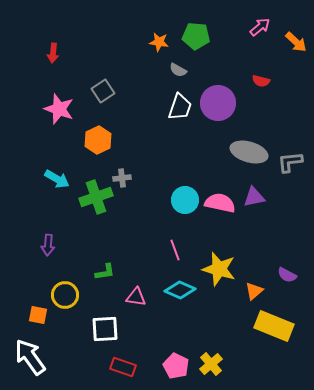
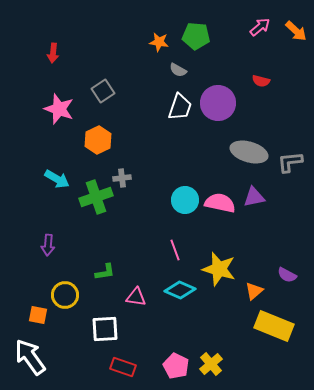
orange arrow: moved 11 px up
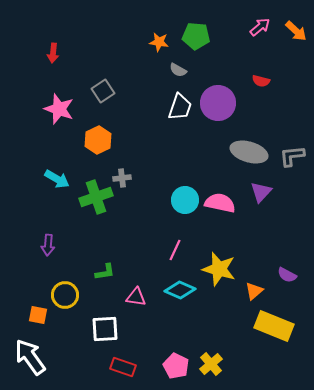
gray L-shape: moved 2 px right, 6 px up
purple triangle: moved 7 px right, 5 px up; rotated 35 degrees counterclockwise
pink line: rotated 45 degrees clockwise
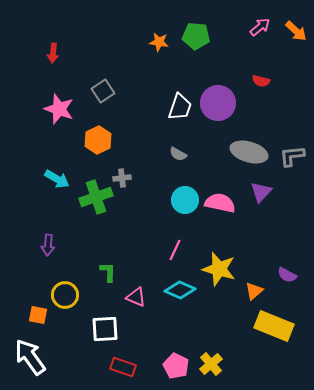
gray semicircle: moved 84 px down
green L-shape: moved 3 px right; rotated 80 degrees counterclockwise
pink triangle: rotated 15 degrees clockwise
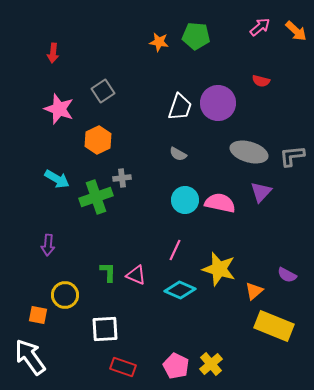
pink triangle: moved 22 px up
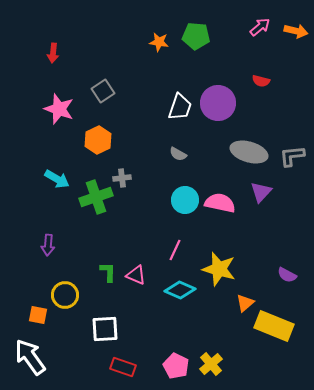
orange arrow: rotated 30 degrees counterclockwise
orange triangle: moved 9 px left, 12 px down
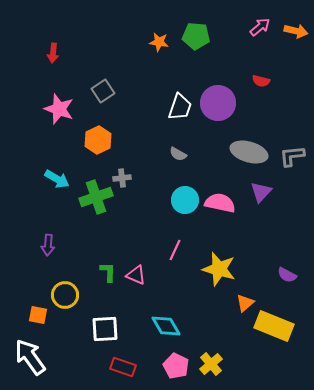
cyan diamond: moved 14 px left, 36 px down; rotated 36 degrees clockwise
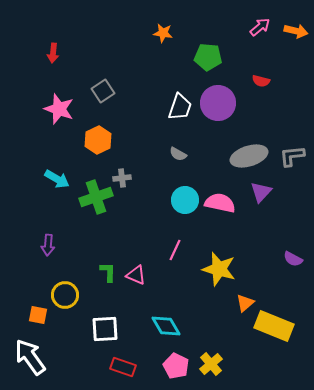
green pentagon: moved 12 px right, 21 px down
orange star: moved 4 px right, 9 px up
gray ellipse: moved 4 px down; rotated 33 degrees counterclockwise
purple semicircle: moved 6 px right, 16 px up
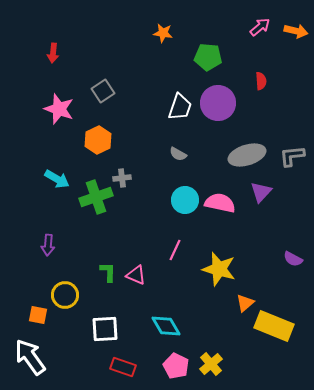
red semicircle: rotated 108 degrees counterclockwise
gray ellipse: moved 2 px left, 1 px up
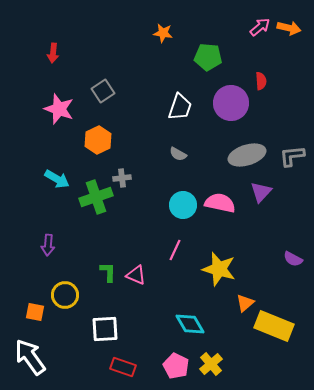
orange arrow: moved 7 px left, 3 px up
purple circle: moved 13 px right
cyan circle: moved 2 px left, 5 px down
orange square: moved 3 px left, 3 px up
cyan diamond: moved 24 px right, 2 px up
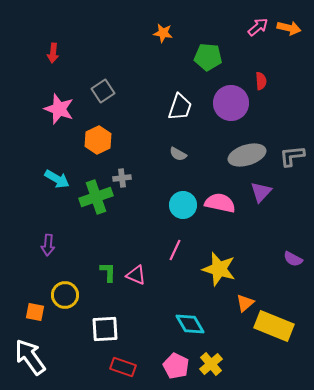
pink arrow: moved 2 px left
